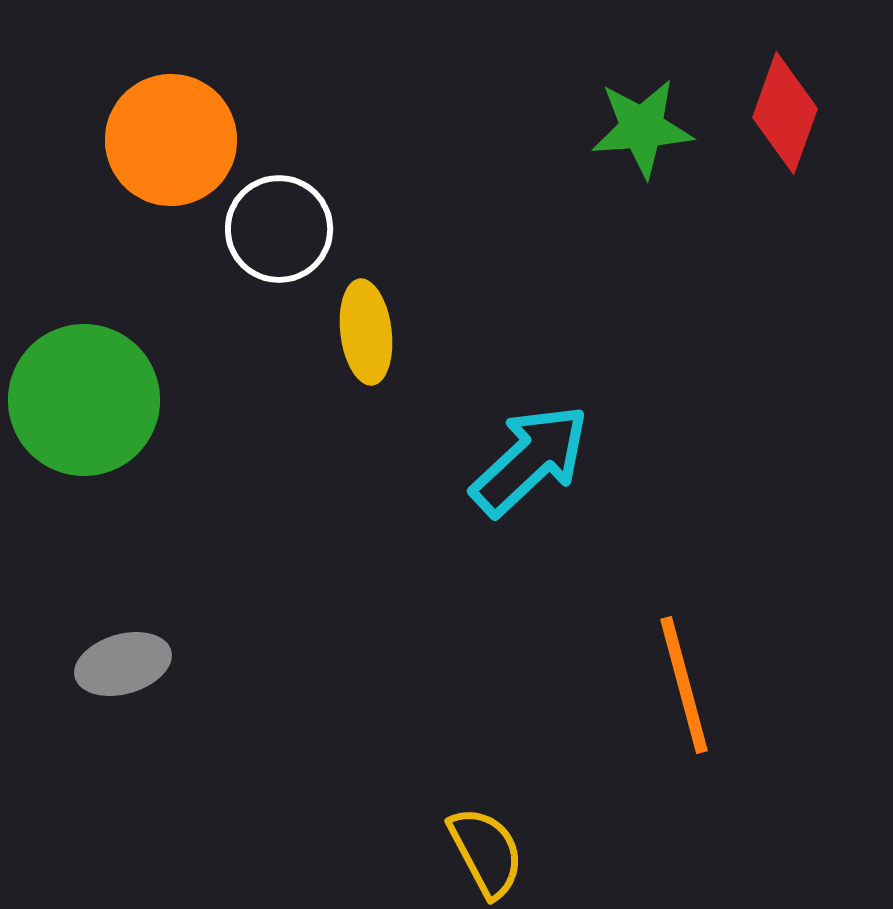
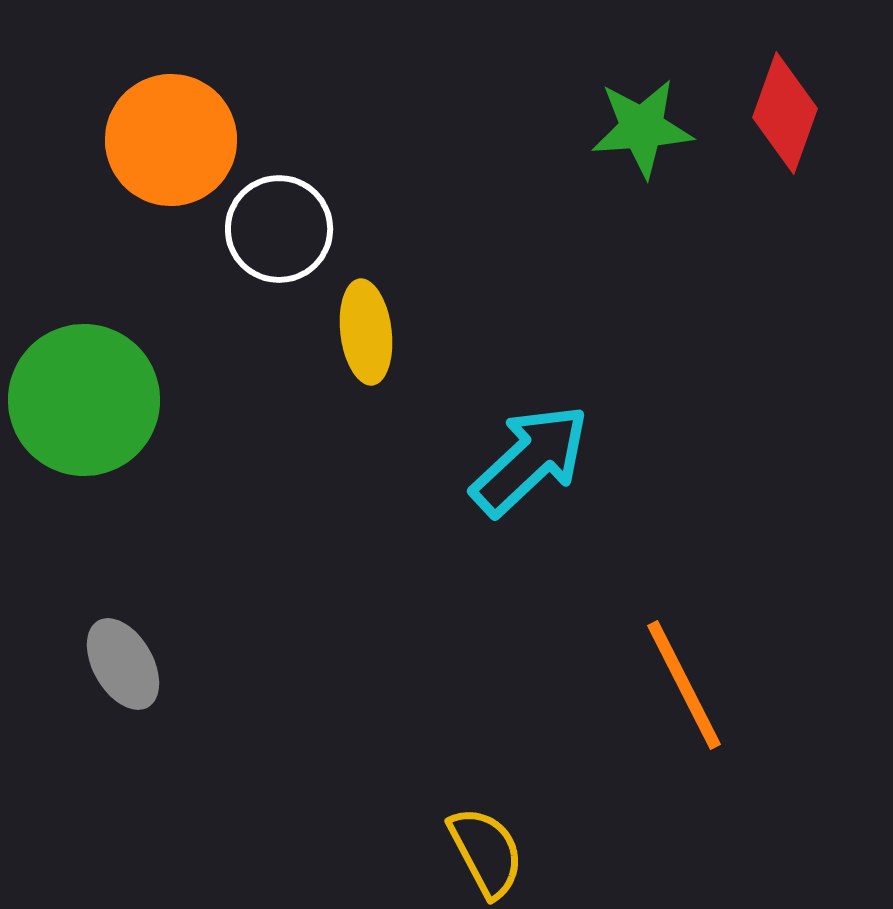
gray ellipse: rotated 76 degrees clockwise
orange line: rotated 12 degrees counterclockwise
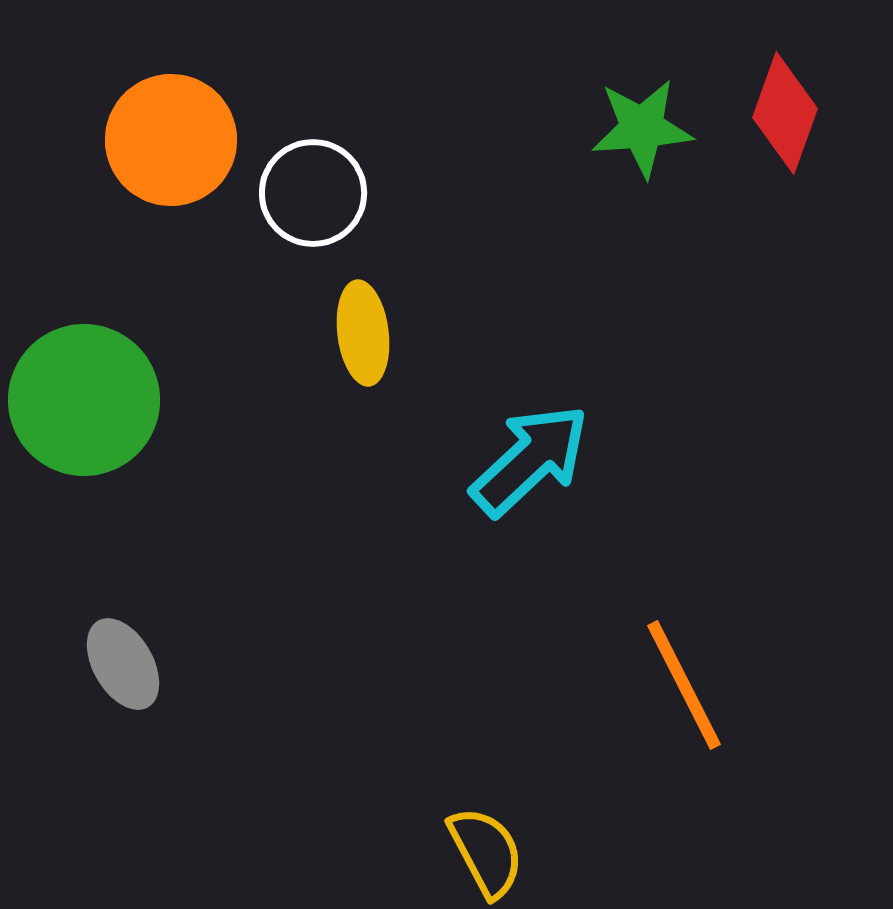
white circle: moved 34 px right, 36 px up
yellow ellipse: moved 3 px left, 1 px down
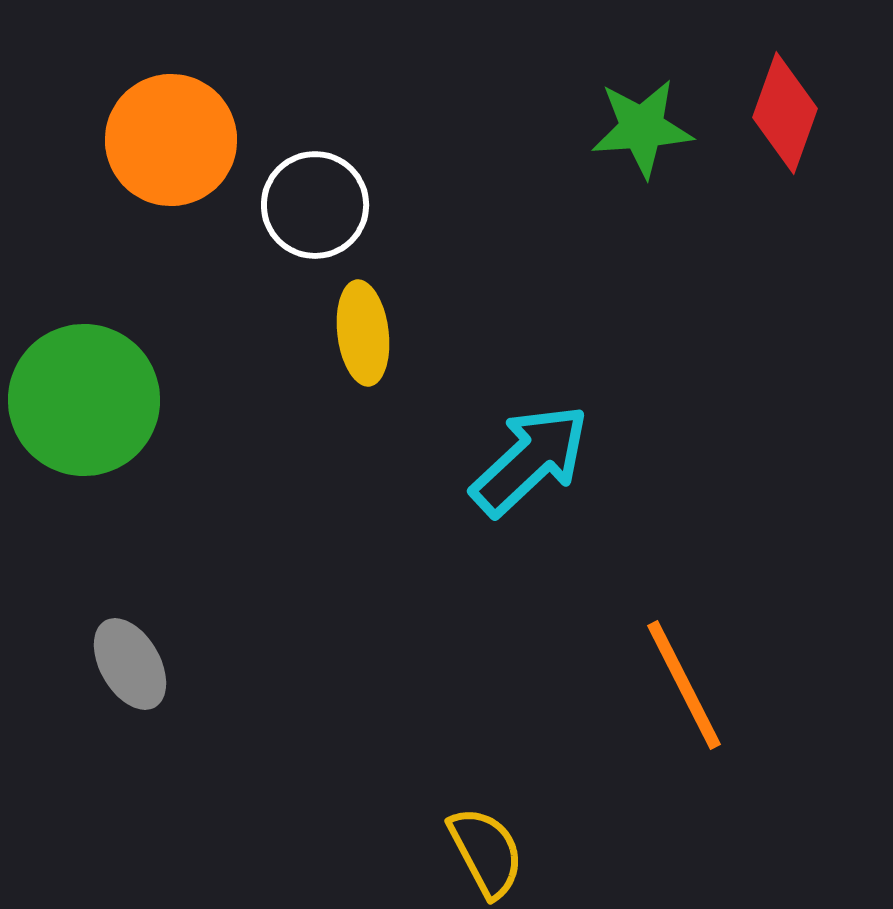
white circle: moved 2 px right, 12 px down
gray ellipse: moved 7 px right
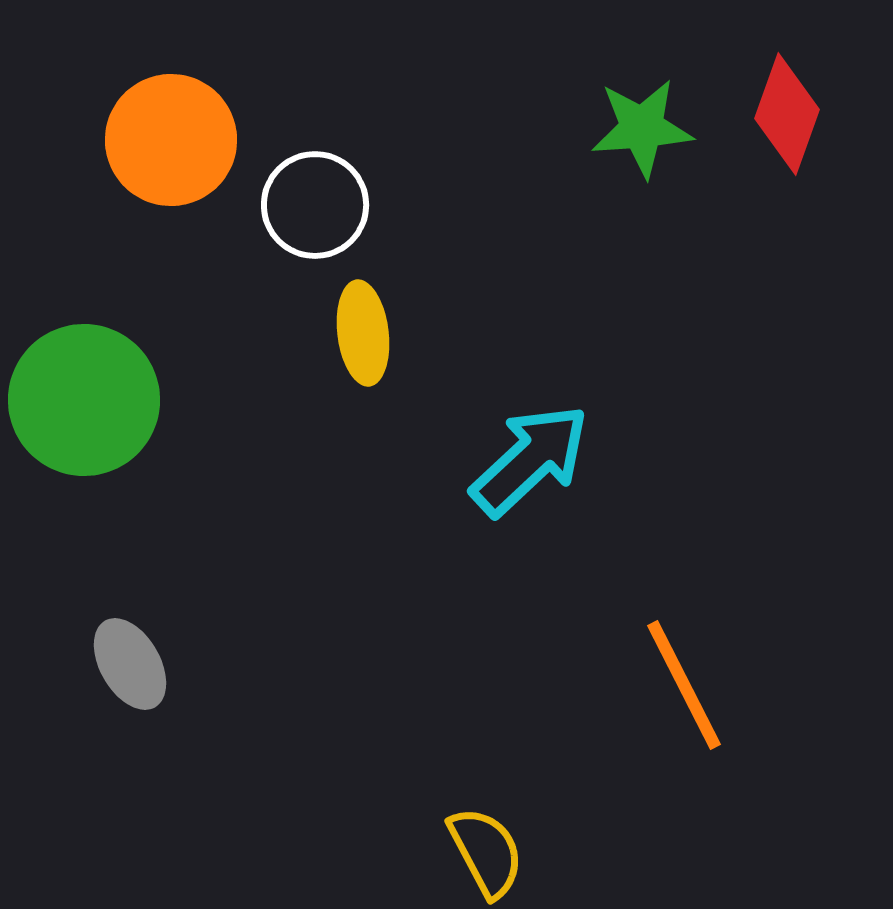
red diamond: moved 2 px right, 1 px down
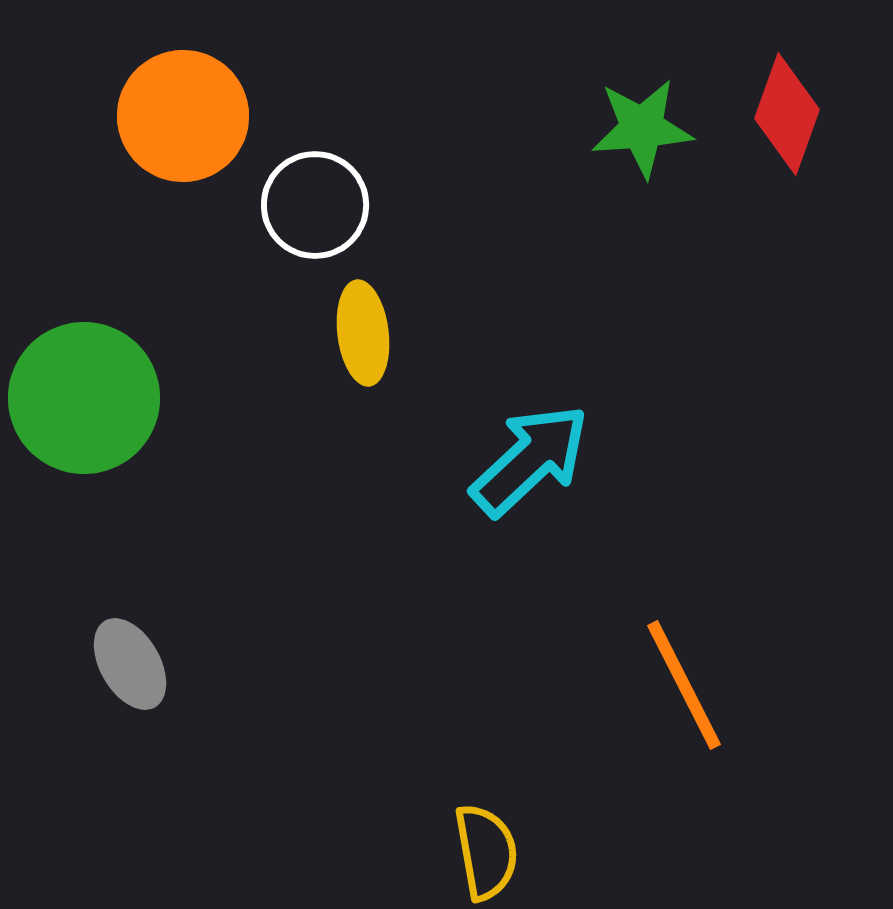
orange circle: moved 12 px right, 24 px up
green circle: moved 2 px up
yellow semicircle: rotated 18 degrees clockwise
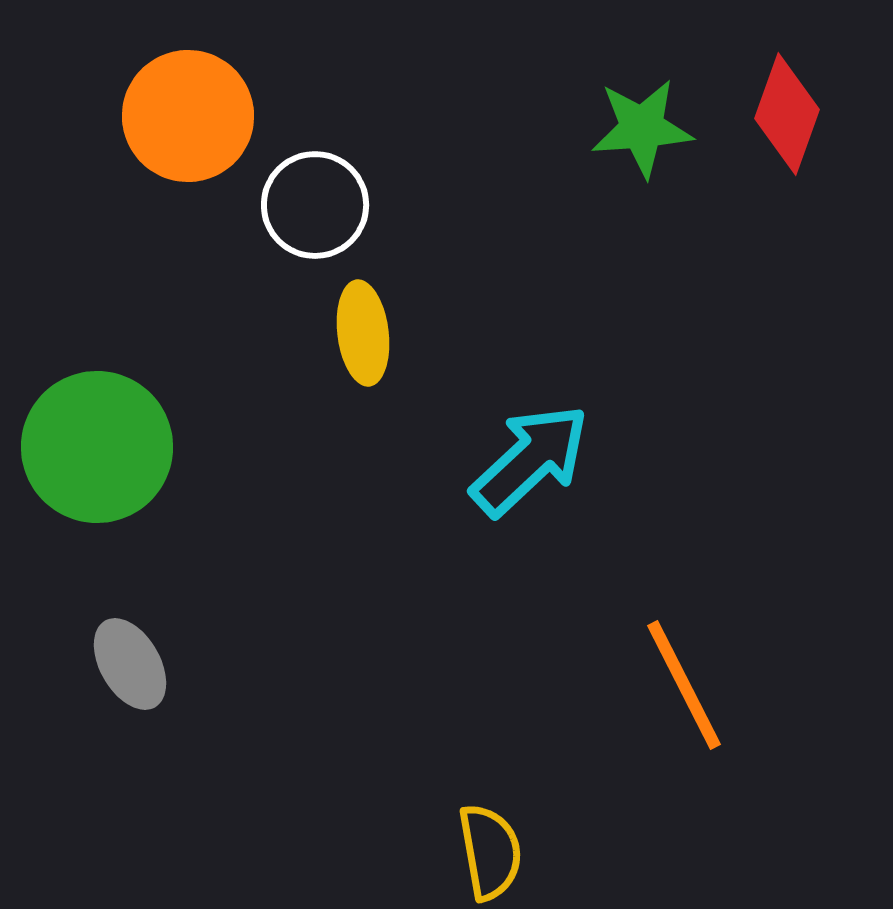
orange circle: moved 5 px right
green circle: moved 13 px right, 49 px down
yellow semicircle: moved 4 px right
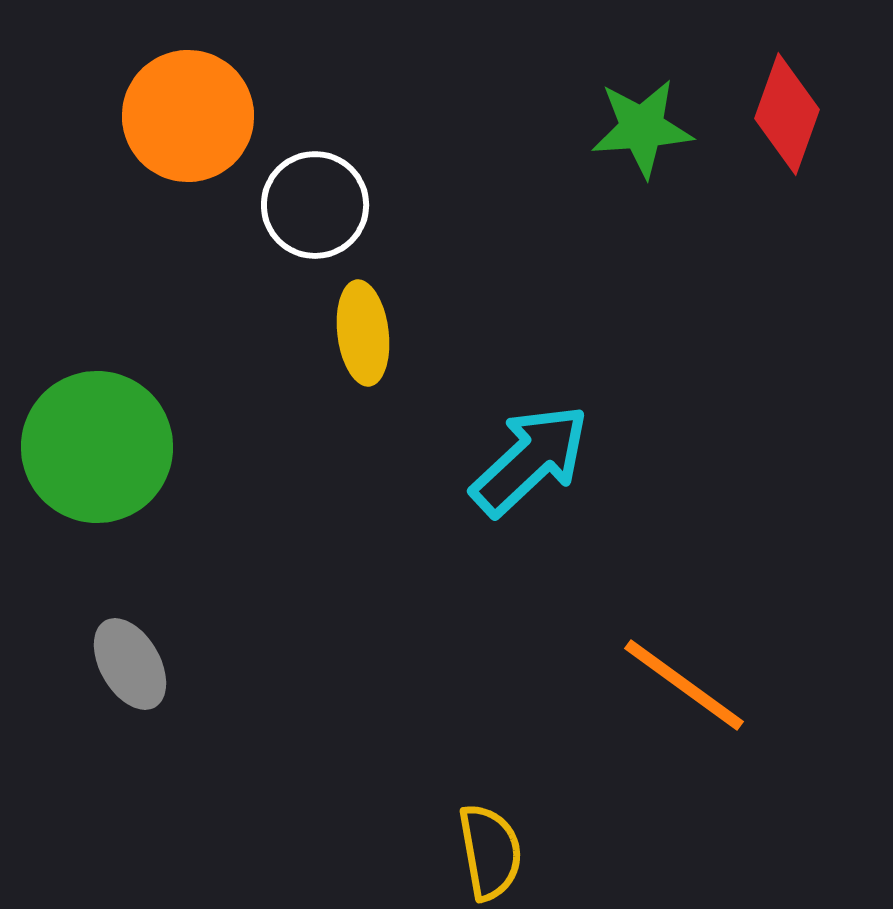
orange line: rotated 27 degrees counterclockwise
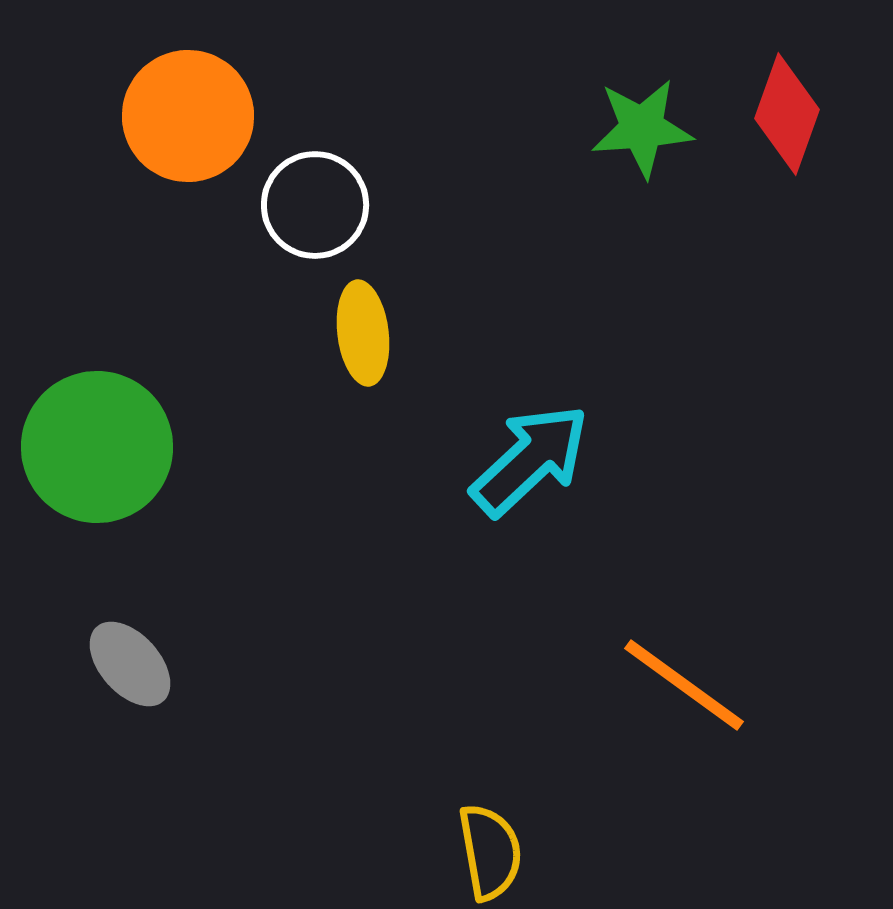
gray ellipse: rotated 12 degrees counterclockwise
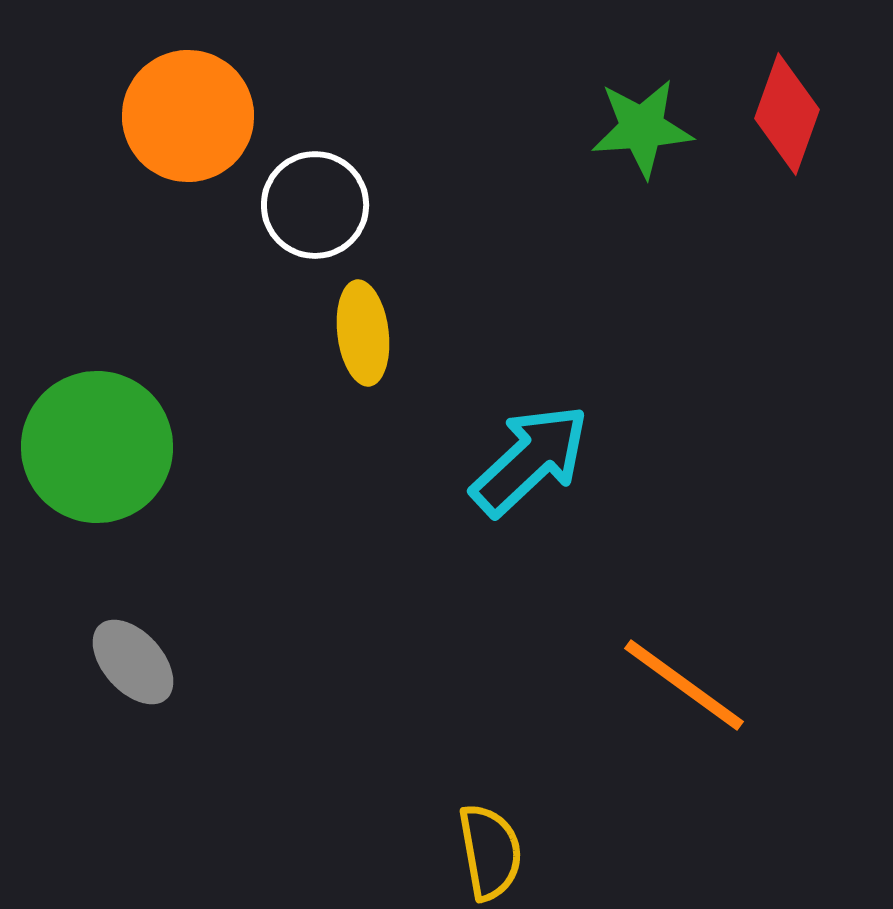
gray ellipse: moved 3 px right, 2 px up
